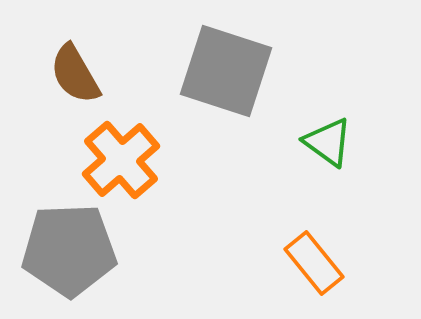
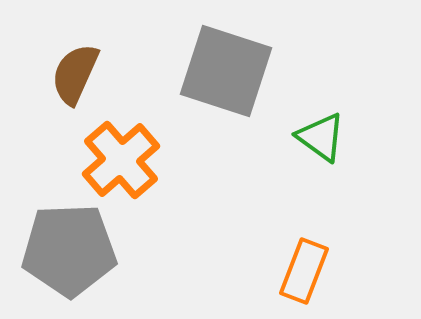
brown semicircle: rotated 54 degrees clockwise
green triangle: moved 7 px left, 5 px up
orange rectangle: moved 10 px left, 8 px down; rotated 60 degrees clockwise
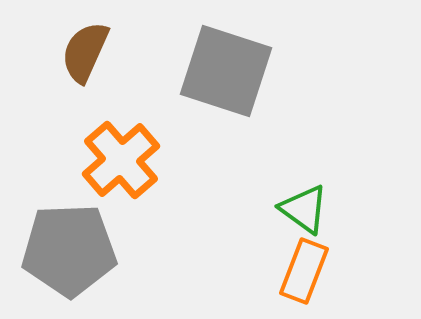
brown semicircle: moved 10 px right, 22 px up
green triangle: moved 17 px left, 72 px down
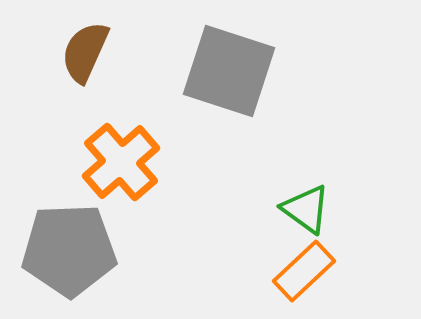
gray square: moved 3 px right
orange cross: moved 2 px down
green triangle: moved 2 px right
orange rectangle: rotated 26 degrees clockwise
